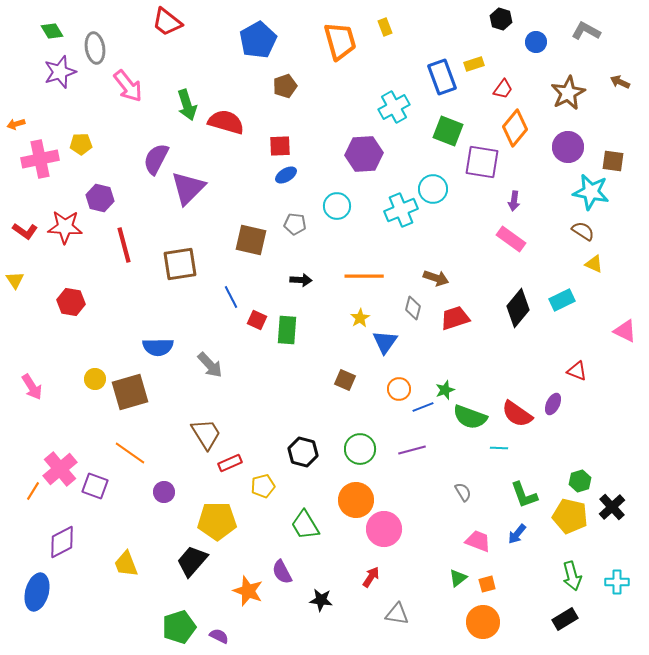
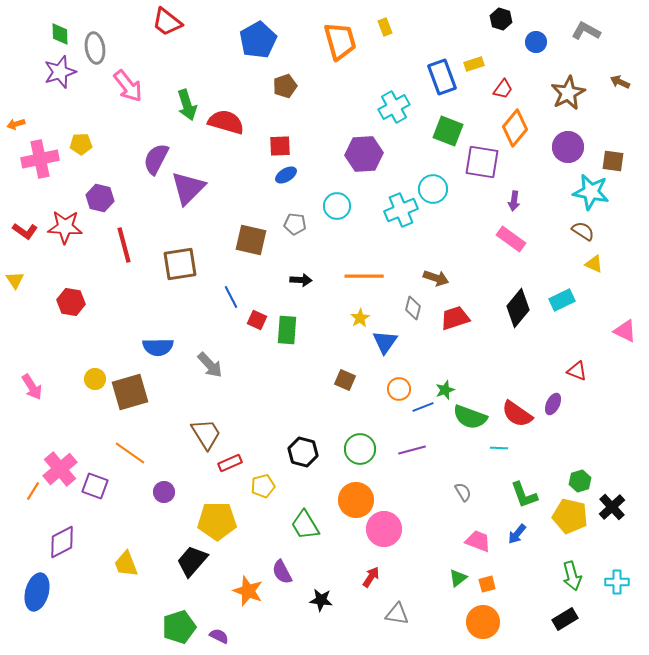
green diamond at (52, 31): moved 8 px right, 3 px down; rotated 30 degrees clockwise
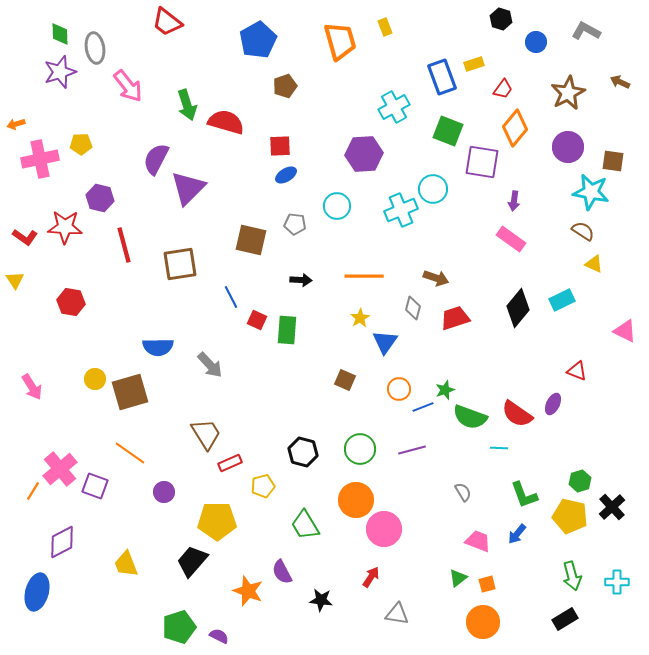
red L-shape at (25, 231): moved 6 px down
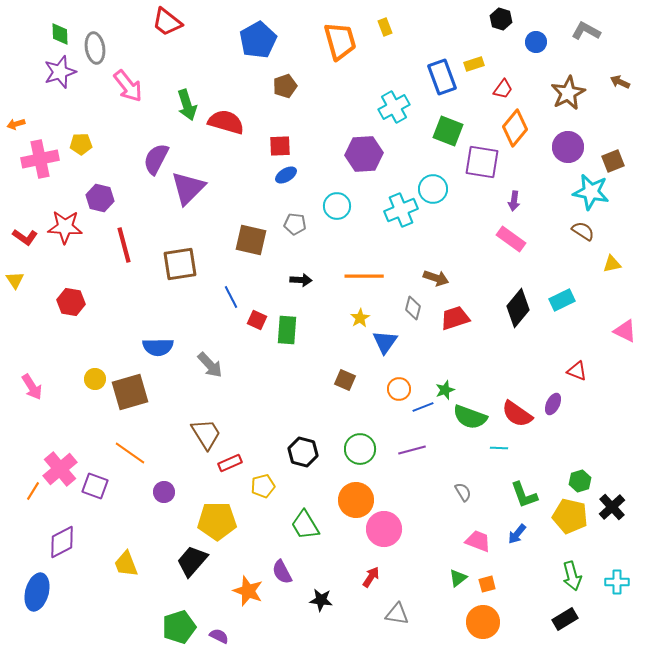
brown square at (613, 161): rotated 30 degrees counterclockwise
yellow triangle at (594, 264): moved 18 px right; rotated 36 degrees counterclockwise
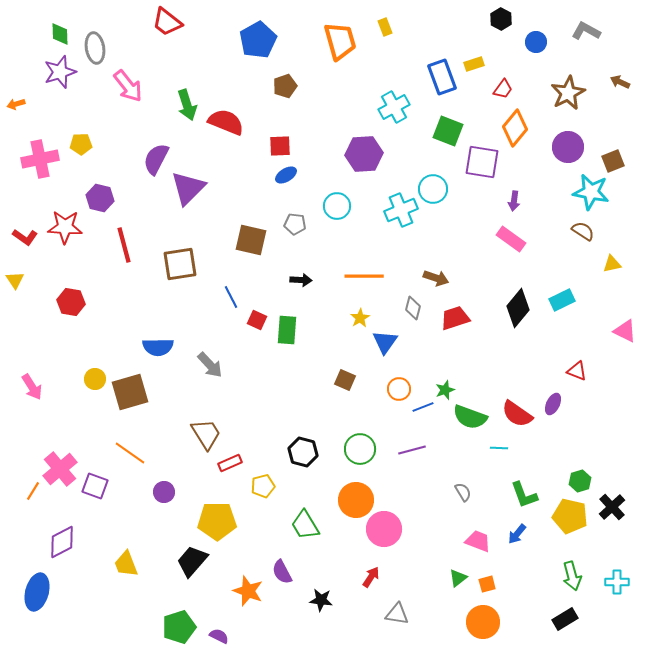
black hexagon at (501, 19): rotated 10 degrees clockwise
red semicircle at (226, 122): rotated 6 degrees clockwise
orange arrow at (16, 124): moved 20 px up
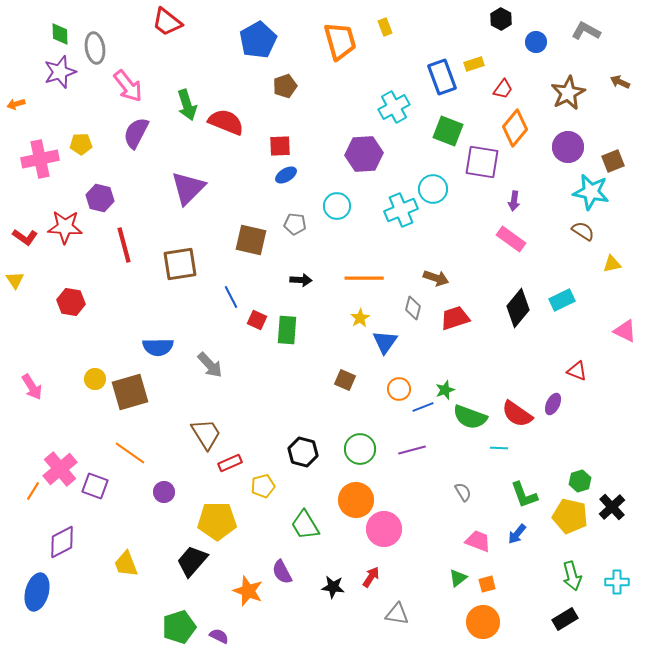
purple semicircle at (156, 159): moved 20 px left, 26 px up
orange line at (364, 276): moved 2 px down
black star at (321, 600): moved 12 px right, 13 px up
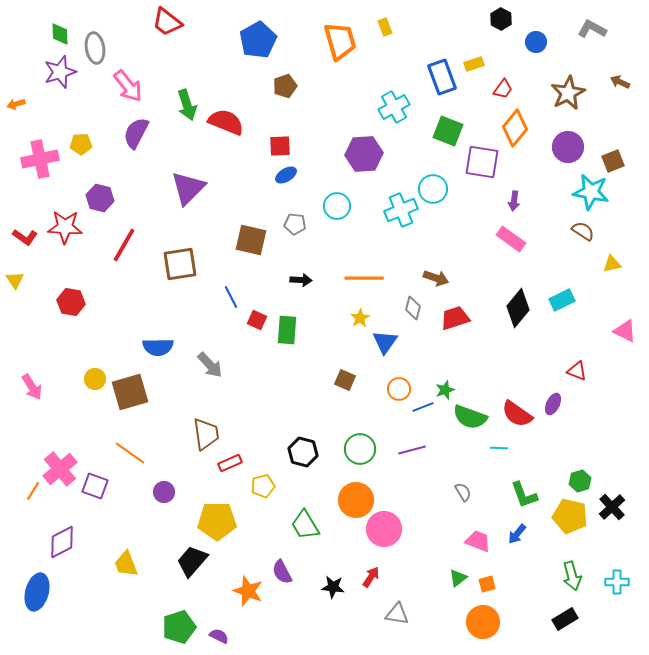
gray L-shape at (586, 31): moved 6 px right, 2 px up
red line at (124, 245): rotated 45 degrees clockwise
brown trapezoid at (206, 434): rotated 24 degrees clockwise
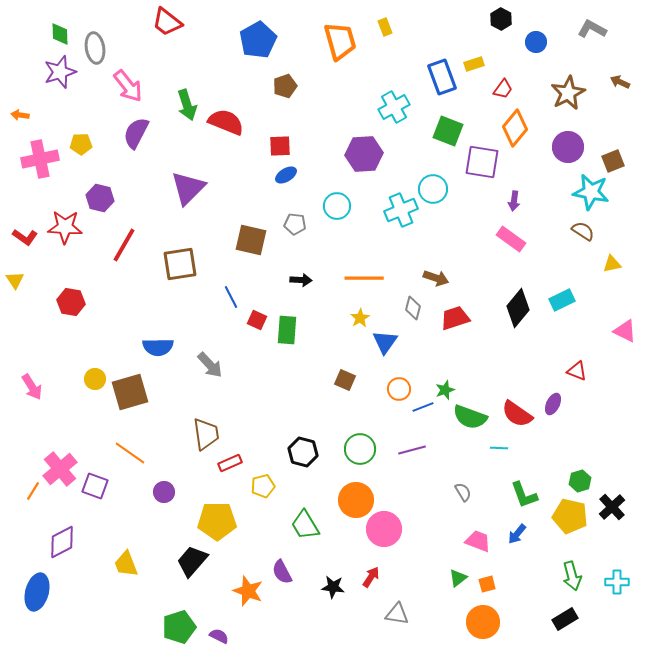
orange arrow at (16, 104): moved 4 px right, 11 px down; rotated 24 degrees clockwise
